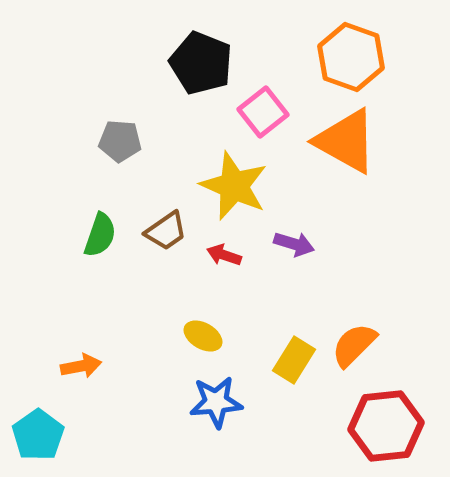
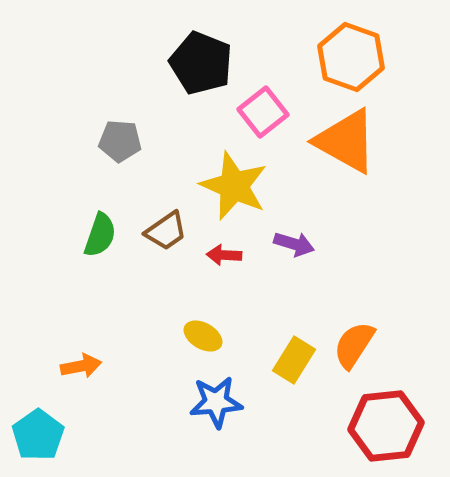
red arrow: rotated 16 degrees counterclockwise
orange semicircle: rotated 12 degrees counterclockwise
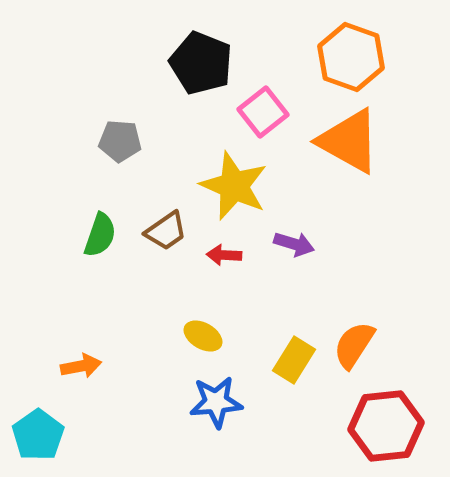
orange triangle: moved 3 px right
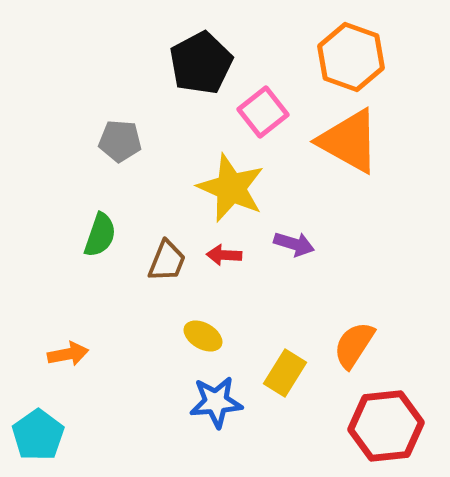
black pentagon: rotated 22 degrees clockwise
yellow star: moved 3 px left, 2 px down
brown trapezoid: moved 1 px right, 30 px down; rotated 33 degrees counterclockwise
yellow rectangle: moved 9 px left, 13 px down
orange arrow: moved 13 px left, 12 px up
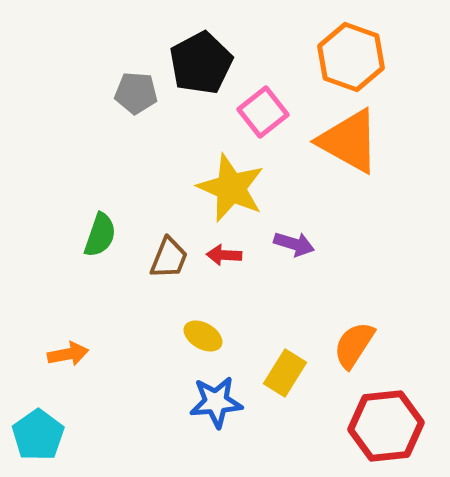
gray pentagon: moved 16 px right, 48 px up
brown trapezoid: moved 2 px right, 3 px up
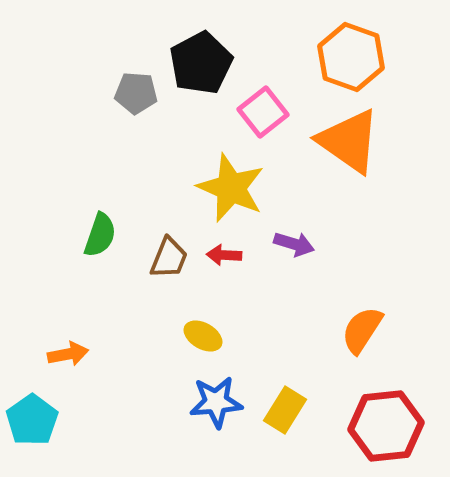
orange triangle: rotated 6 degrees clockwise
orange semicircle: moved 8 px right, 15 px up
yellow rectangle: moved 37 px down
cyan pentagon: moved 6 px left, 15 px up
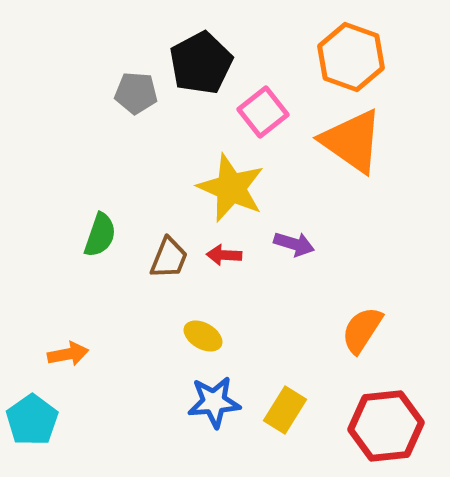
orange triangle: moved 3 px right
blue star: moved 2 px left
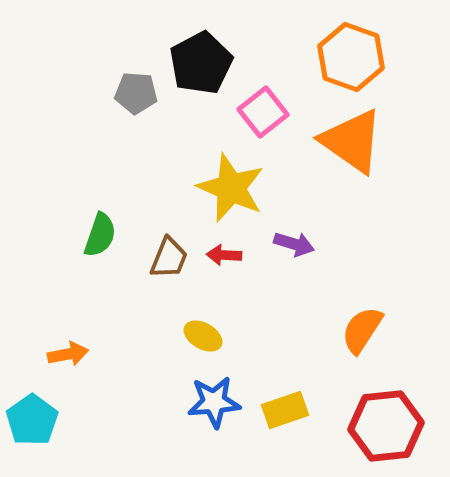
yellow rectangle: rotated 39 degrees clockwise
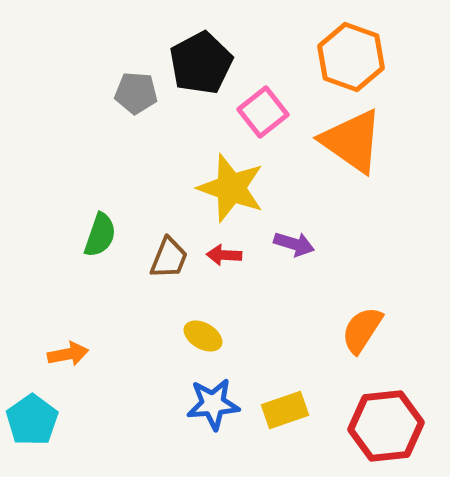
yellow star: rotated 4 degrees counterclockwise
blue star: moved 1 px left, 2 px down
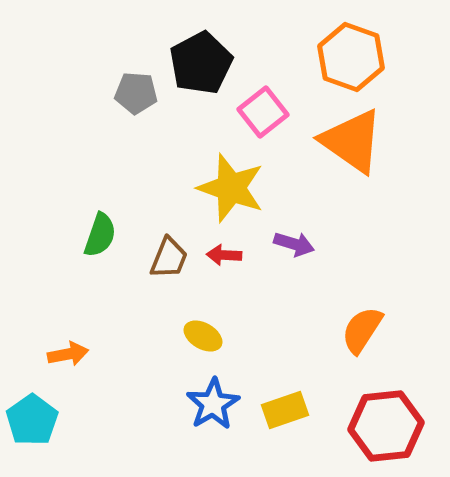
blue star: rotated 26 degrees counterclockwise
